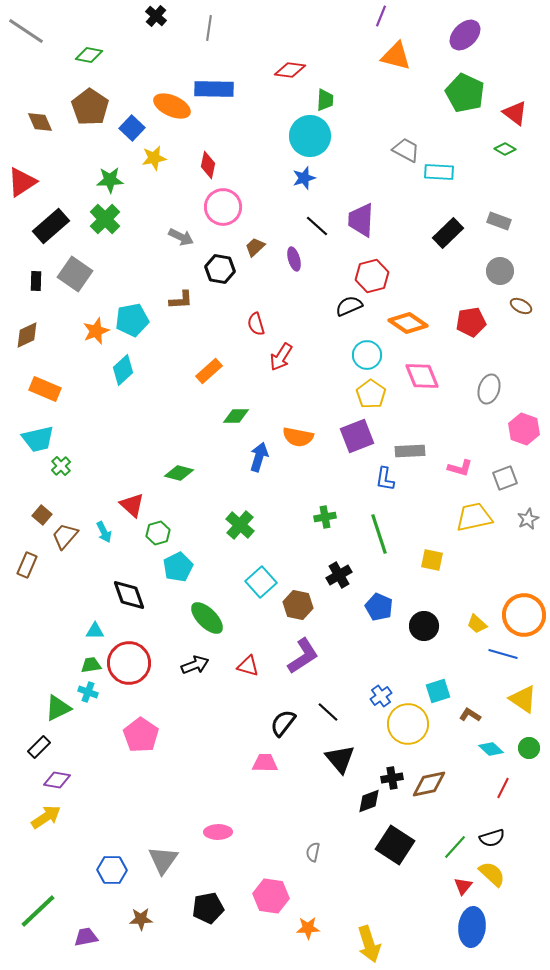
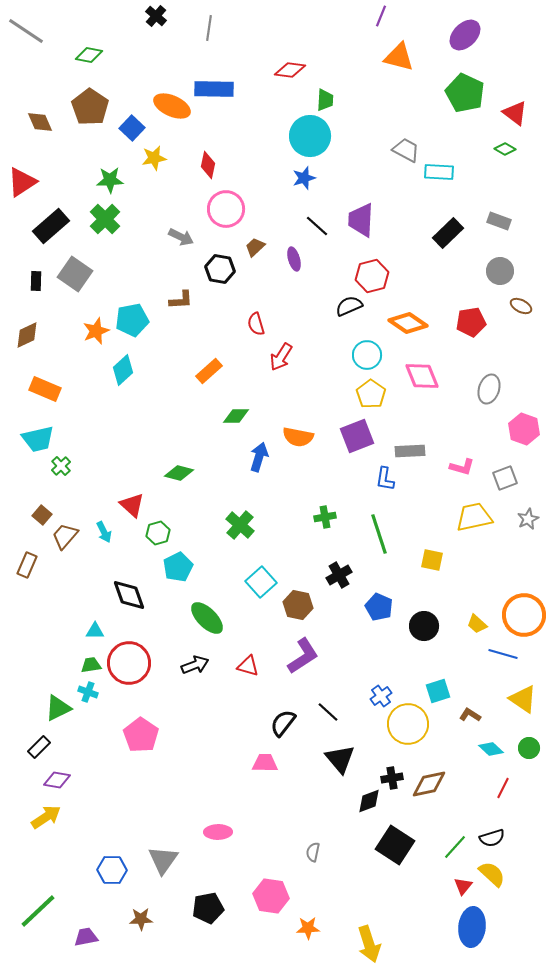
orange triangle at (396, 56): moved 3 px right, 1 px down
pink circle at (223, 207): moved 3 px right, 2 px down
pink L-shape at (460, 468): moved 2 px right, 1 px up
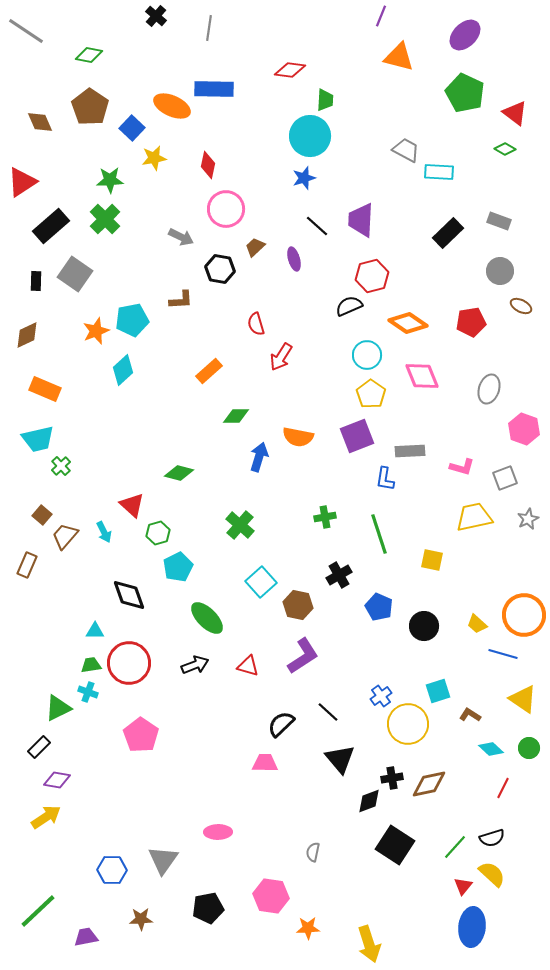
black semicircle at (283, 723): moved 2 px left, 1 px down; rotated 8 degrees clockwise
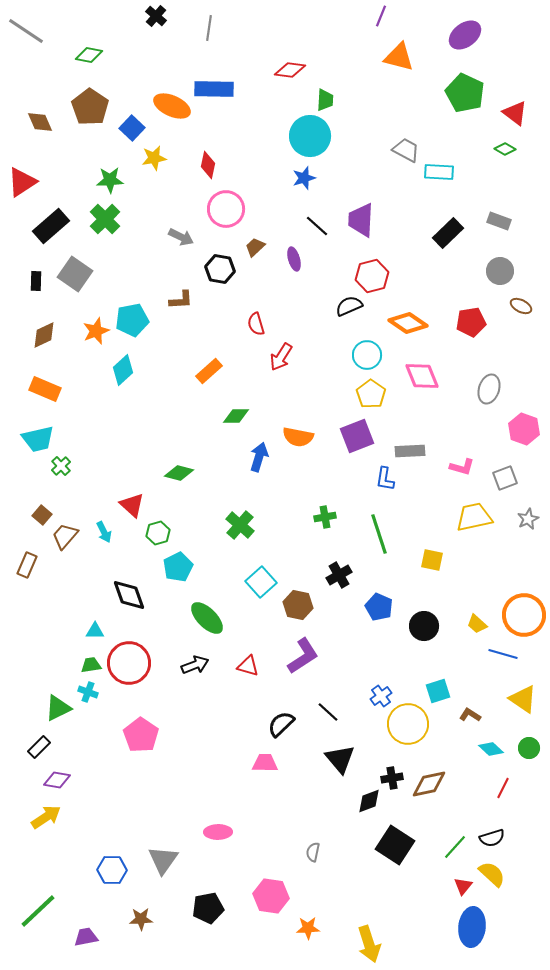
purple ellipse at (465, 35): rotated 8 degrees clockwise
brown diamond at (27, 335): moved 17 px right
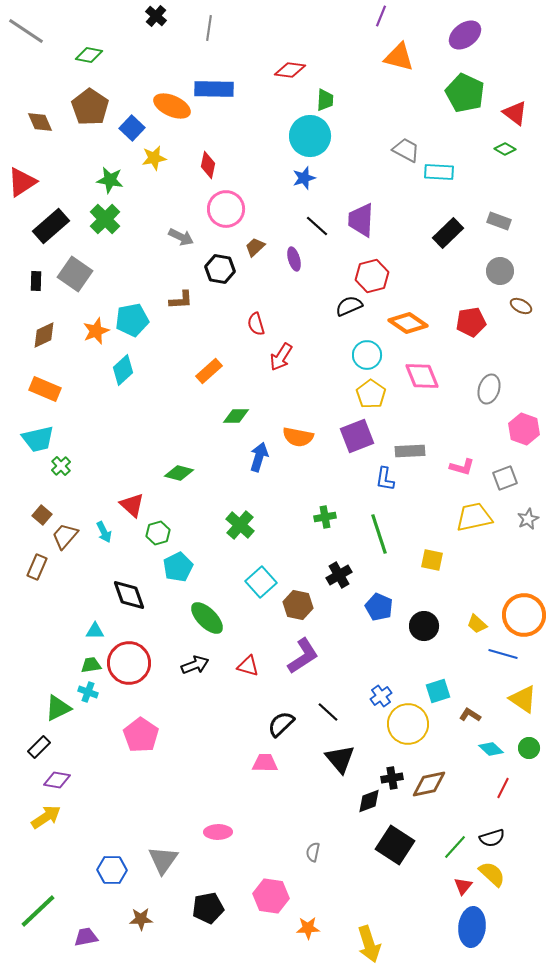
green star at (110, 180): rotated 12 degrees clockwise
brown rectangle at (27, 565): moved 10 px right, 2 px down
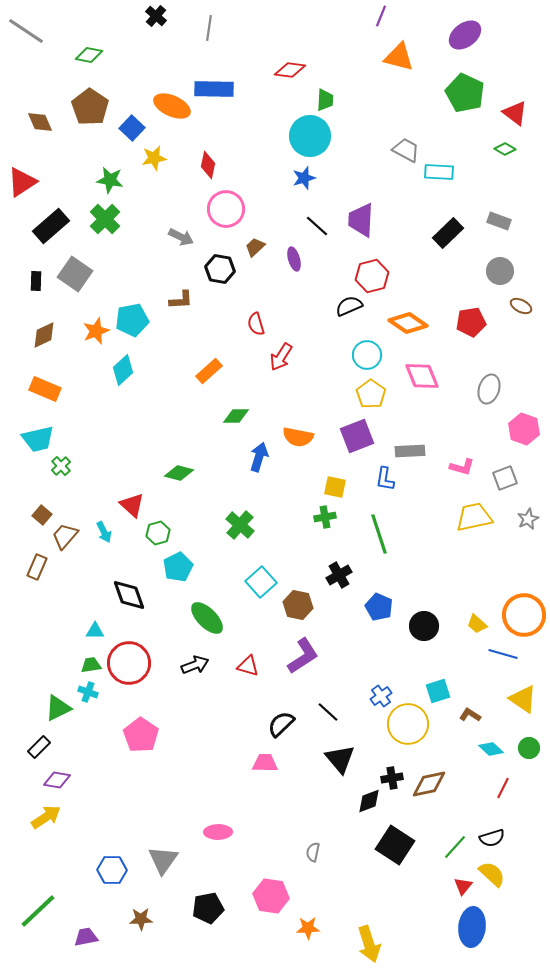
yellow square at (432, 560): moved 97 px left, 73 px up
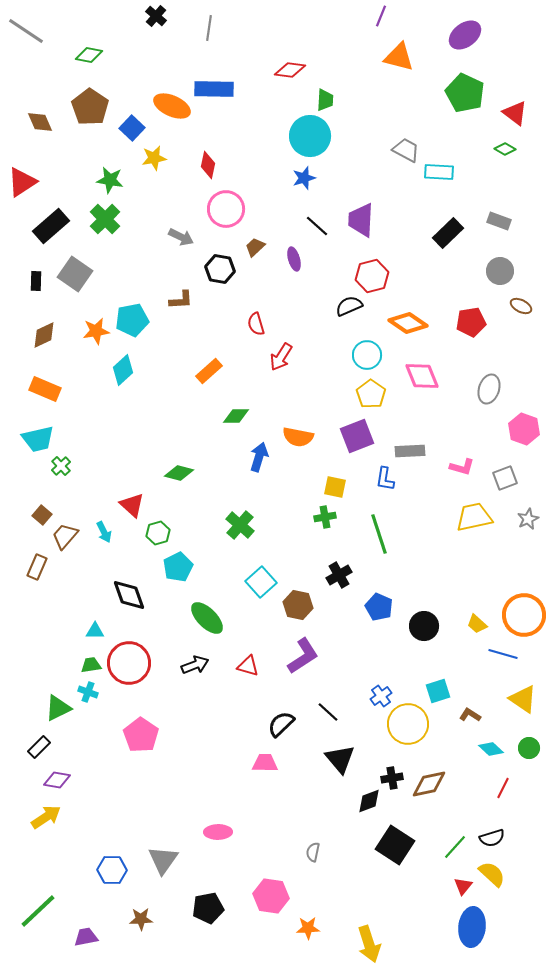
orange star at (96, 331): rotated 12 degrees clockwise
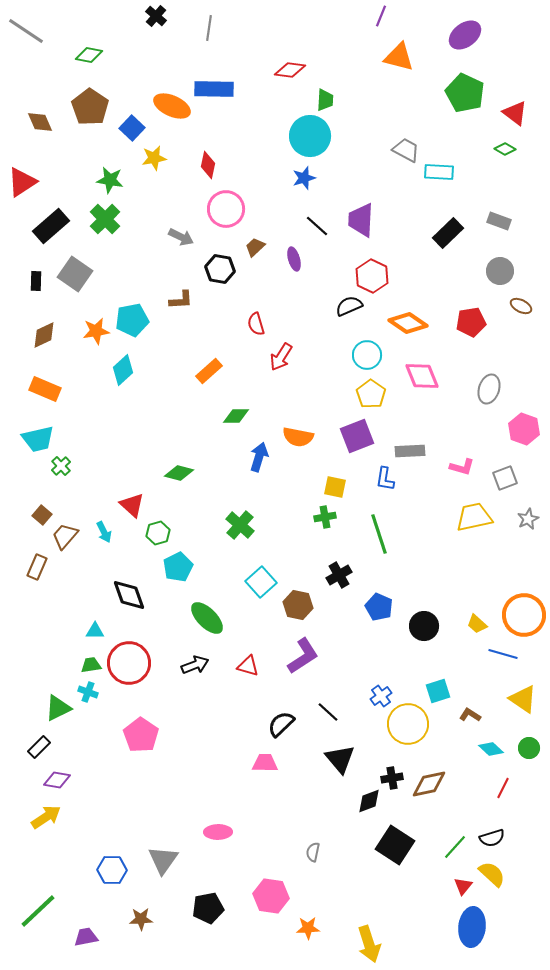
red hexagon at (372, 276): rotated 20 degrees counterclockwise
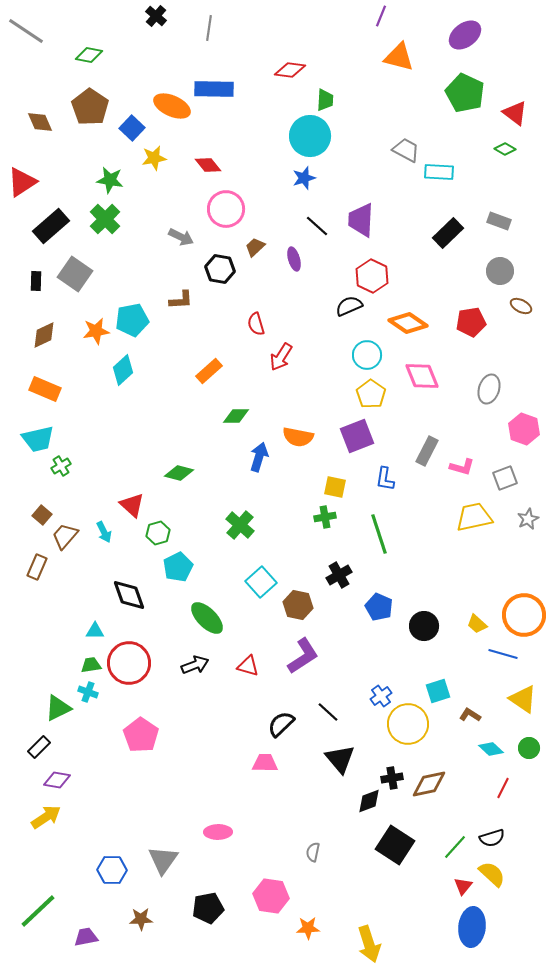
red diamond at (208, 165): rotated 52 degrees counterclockwise
gray rectangle at (410, 451): moved 17 px right; rotated 60 degrees counterclockwise
green cross at (61, 466): rotated 12 degrees clockwise
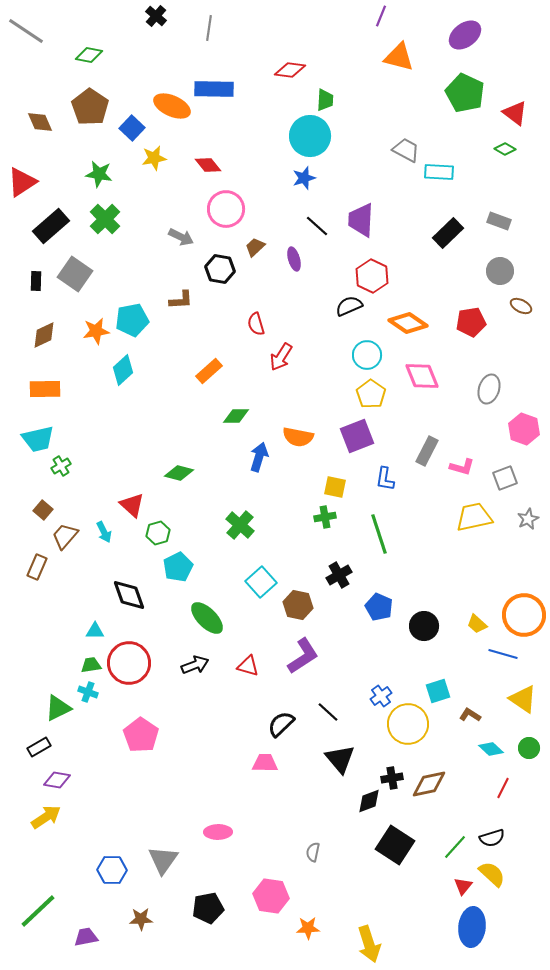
green star at (110, 180): moved 11 px left, 6 px up
orange rectangle at (45, 389): rotated 24 degrees counterclockwise
brown square at (42, 515): moved 1 px right, 5 px up
black rectangle at (39, 747): rotated 15 degrees clockwise
